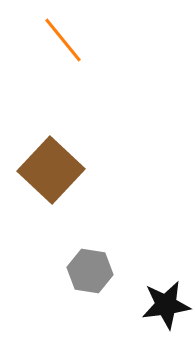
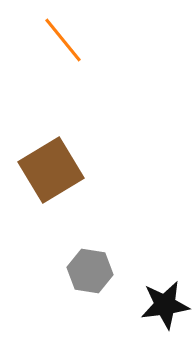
brown square: rotated 16 degrees clockwise
black star: moved 1 px left
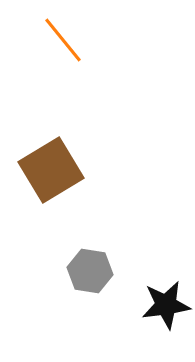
black star: moved 1 px right
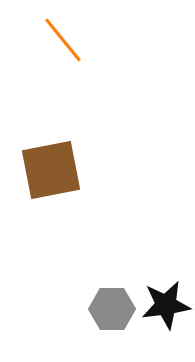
brown square: rotated 20 degrees clockwise
gray hexagon: moved 22 px right, 38 px down; rotated 9 degrees counterclockwise
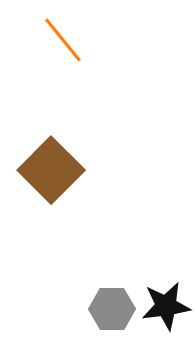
brown square: rotated 34 degrees counterclockwise
black star: moved 1 px down
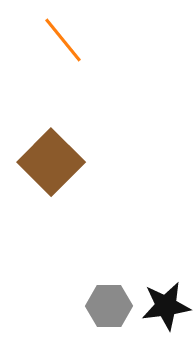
brown square: moved 8 px up
gray hexagon: moved 3 px left, 3 px up
